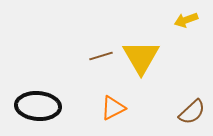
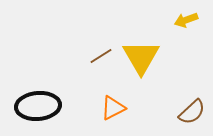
brown line: rotated 15 degrees counterclockwise
black ellipse: rotated 9 degrees counterclockwise
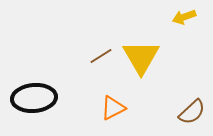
yellow arrow: moved 2 px left, 3 px up
black ellipse: moved 4 px left, 8 px up
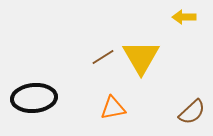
yellow arrow: rotated 20 degrees clockwise
brown line: moved 2 px right, 1 px down
orange triangle: rotated 16 degrees clockwise
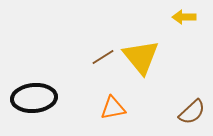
yellow triangle: rotated 9 degrees counterclockwise
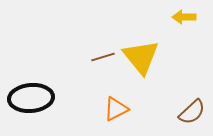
brown line: rotated 15 degrees clockwise
black ellipse: moved 3 px left
orange triangle: moved 3 px right, 1 px down; rotated 16 degrees counterclockwise
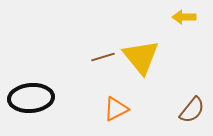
brown semicircle: moved 2 px up; rotated 8 degrees counterclockwise
